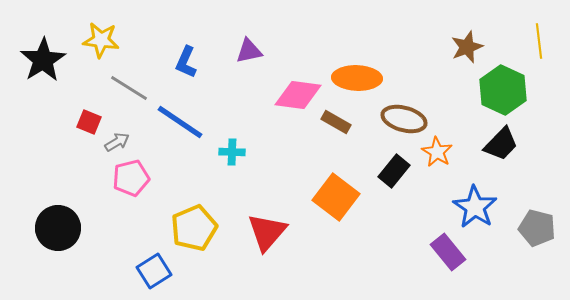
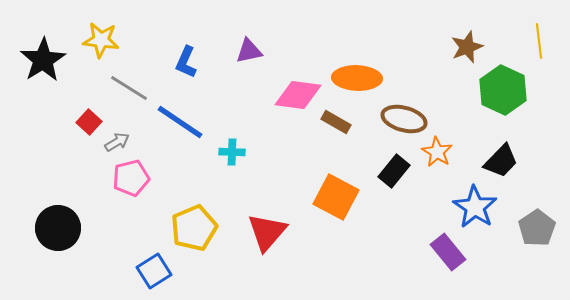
red square: rotated 20 degrees clockwise
black trapezoid: moved 17 px down
orange square: rotated 9 degrees counterclockwise
gray pentagon: rotated 24 degrees clockwise
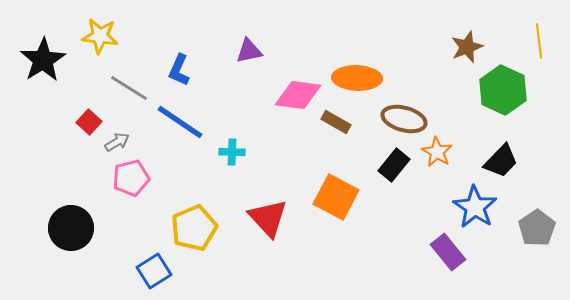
yellow star: moved 1 px left, 4 px up
blue L-shape: moved 7 px left, 8 px down
black rectangle: moved 6 px up
black circle: moved 13 px right
red triangle: moved 1 px right, 14 px up; rotated 24 degrees counterclockwise
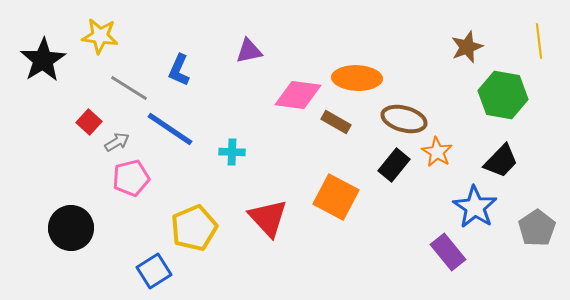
green hexagon: moved 5 px down; rotated 15 degrees counterclockwise
blue line: moved 10 px left, 7 px down
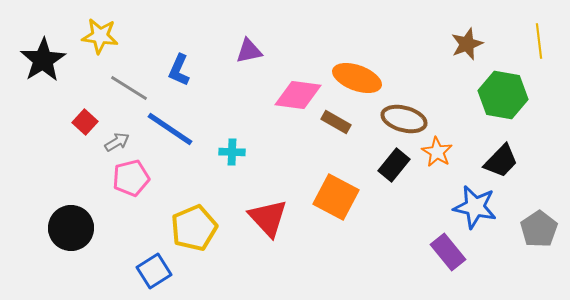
brown star: moved 3 px up
orange ellipse: rotated 18 degrees clockwise
red square: moved 4 px left
blue star: rotated 21 degrees counterclockwise
gray pentagon: moved 2 px right, 1 px down
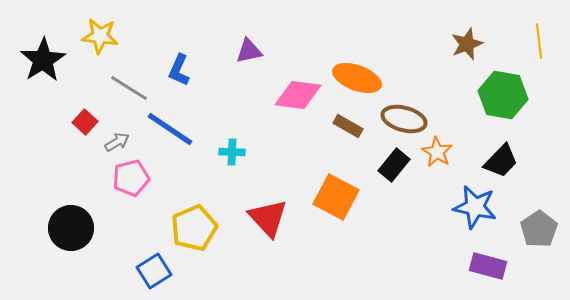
brown rectangle: moved 12 px right, 4 px down
purple rectangle: moved 40 px right, 14 px down; rotated 36 degrees counterclockwise
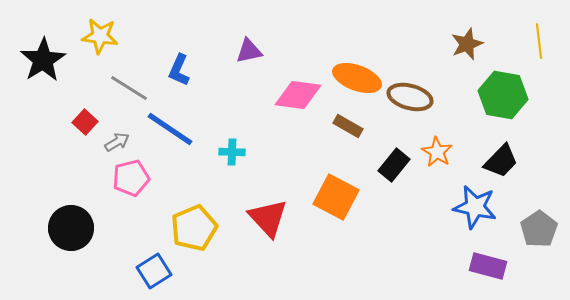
brown ellipse: moved 6 px right, 22 px up
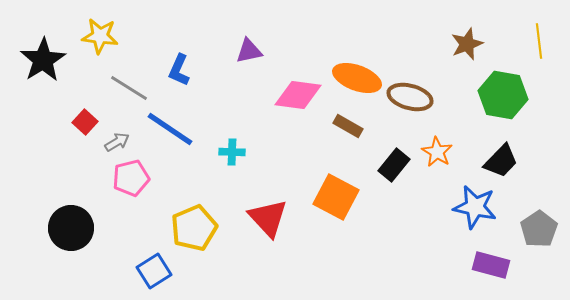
purple rectangle: moved 3 px right, 1 px up
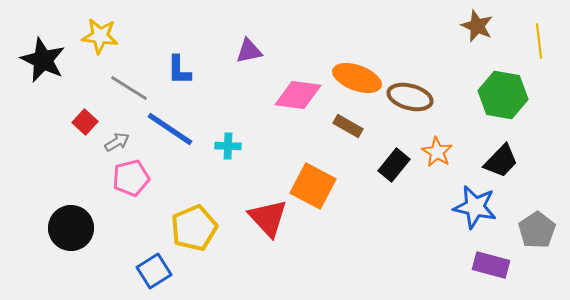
brown star: moved 10 px right, 18 px up; rotated 28 degrees counterclockwise
black star: rotated 15 degrees counterclockwise
blue L-shape: rotated 24 degrees counterclockwise
cyan cross: moved 4 px left, 6 px up
orange square: moved 23 px left, 11 px up
gray pentagon: moved 2 px left, 1 px down
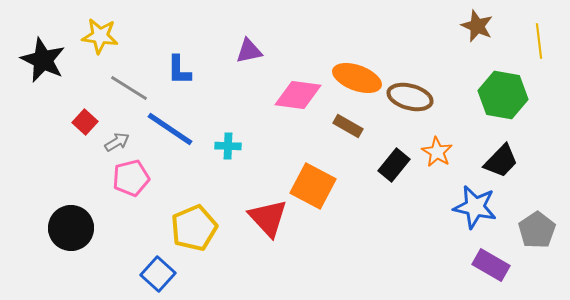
purple rectangle: rotated 15 degrees clockwise
blue square: moved 4 px right, 3 px down; rotated 16 degrees counterclockwise
